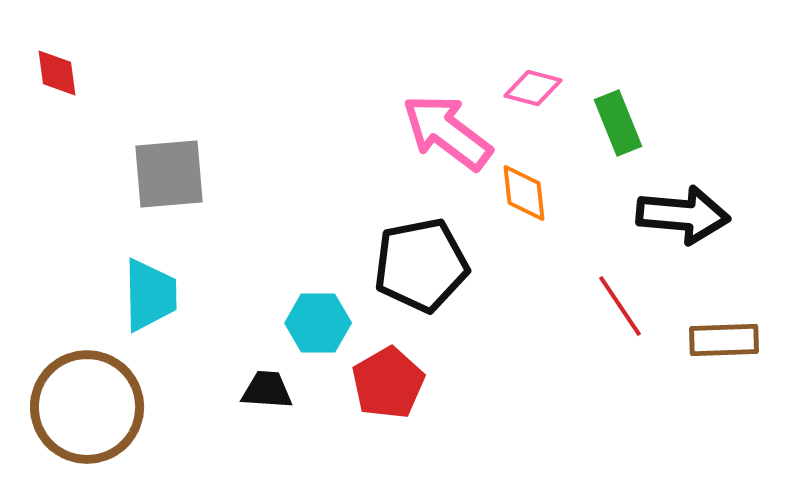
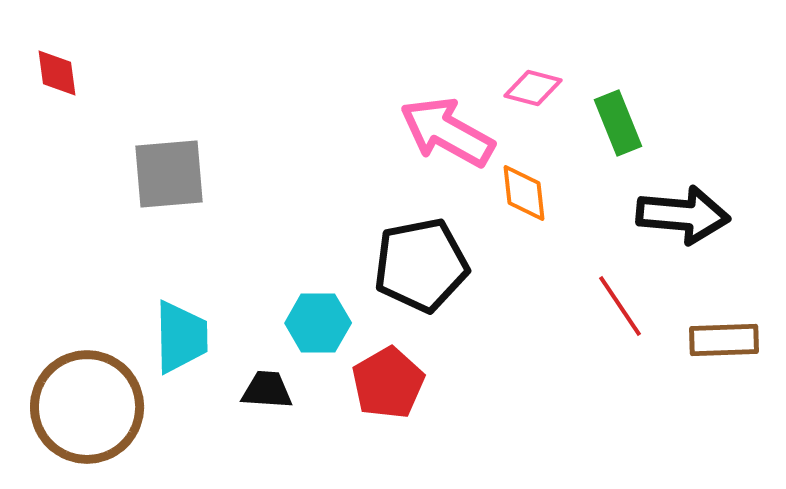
pink arrow: rotated 8 degrees counterclockwise
cyan trapezoid: moved 31 px right, 42 px down
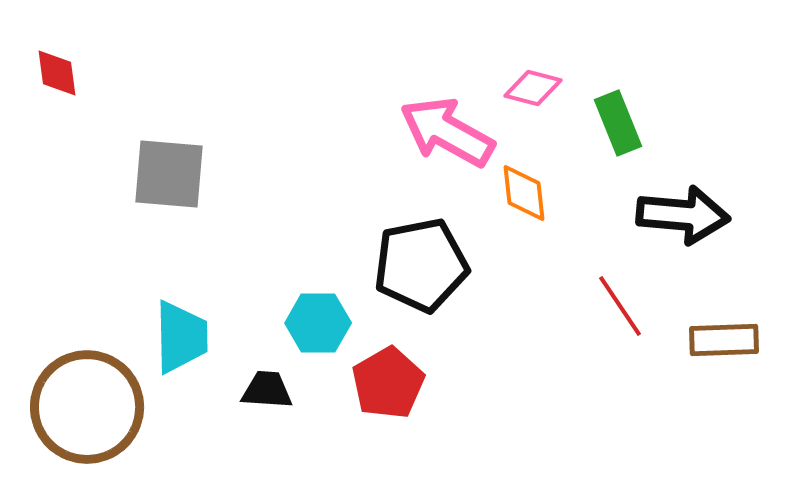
gray square: rotated 10 degrees clockwise
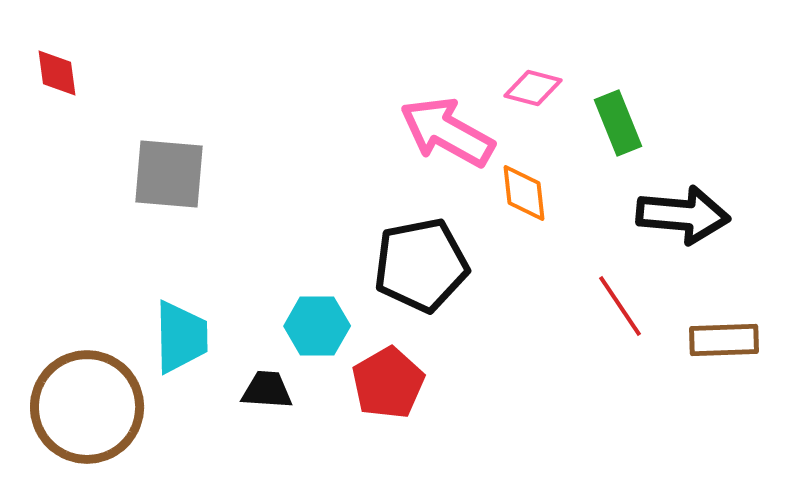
cyan hexagon: moved 1 px left, 3 px down
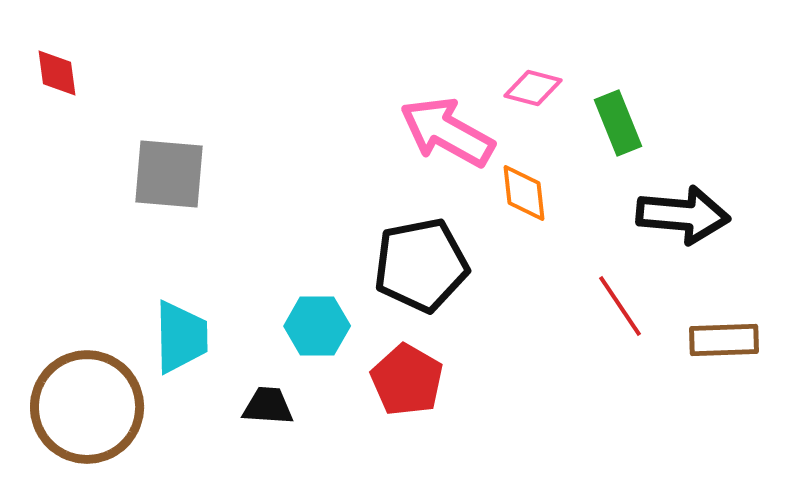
red pentagon: moved 19 px right, 3 px up; rotated 12 degrees counterclockwise
black trapezoid: moved 1 px right, 16 px down
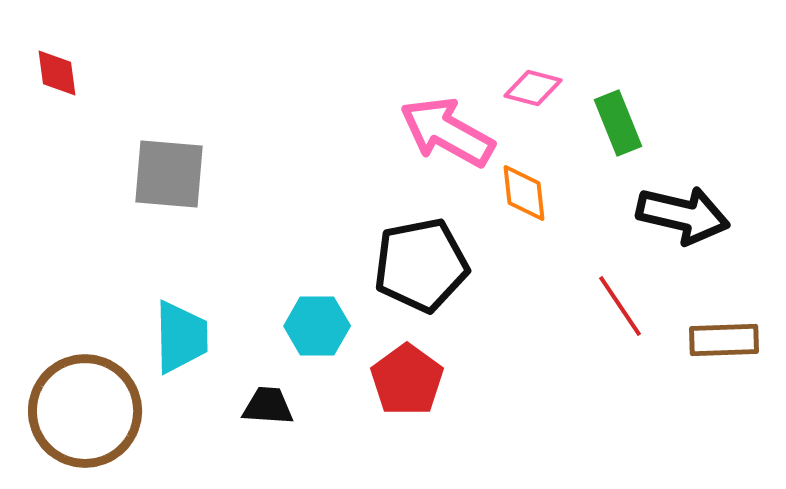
black arrow: rotated 8 degrees clockwise
red pentagon: rotated 6 degrees clockwise
brown circle: moved 2 px left, 4 px down
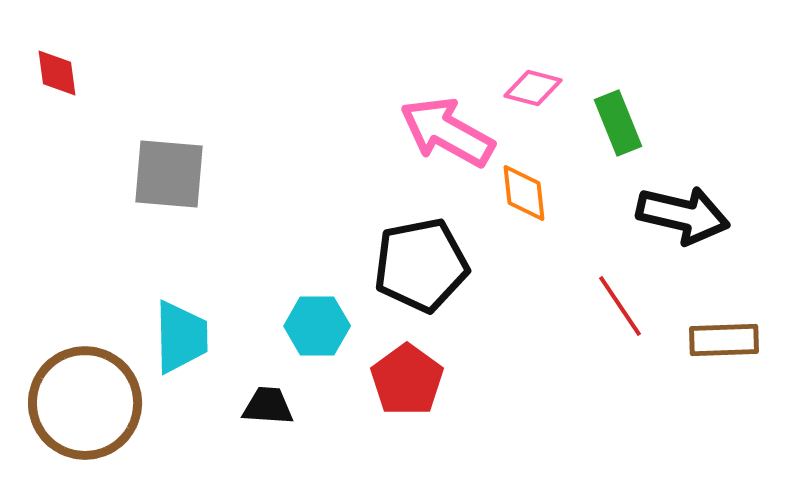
brown circle: moved 8 px up
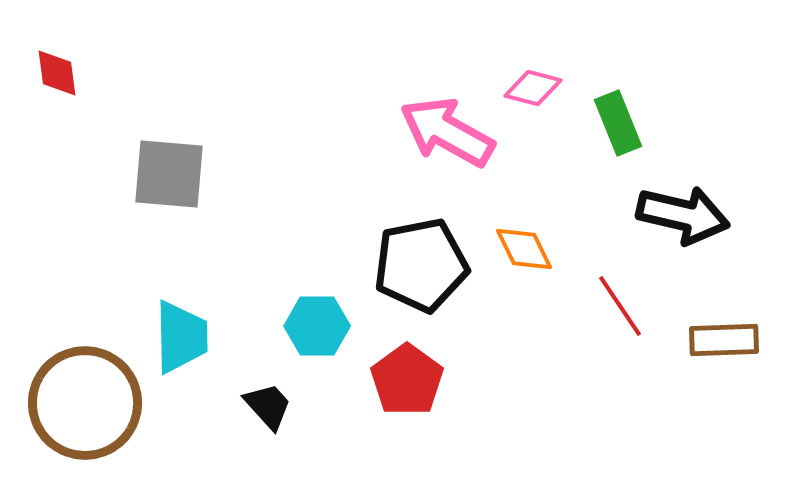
orange diamond: moved 56 px down; rotated 20 degrees counterclockwise
black trapezoid: rotated 44 degrees clockwise
